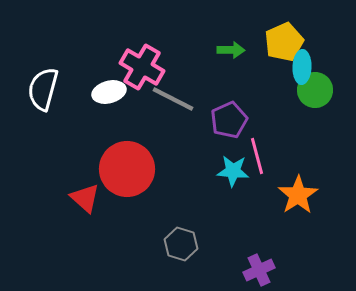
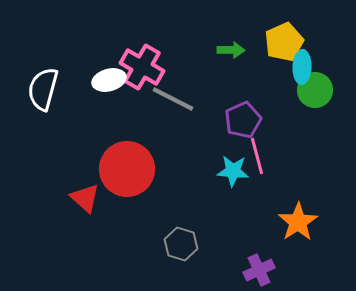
white ellipse: moved 12 px up
purple pentagon: moved 14 px right
orange star: moved 27 px down
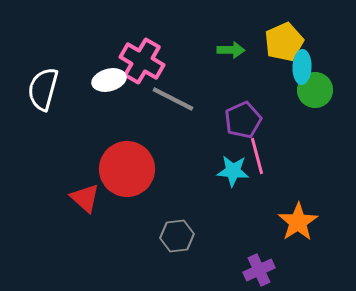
pink cross: moved 6 px up
gray hexagon: moved 4 px left, 8 px up; rotated 24 degrees counterclockwise
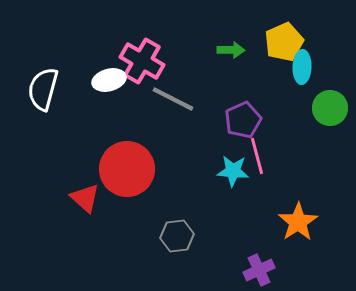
green circle: moved 15 px right, 18 px down
